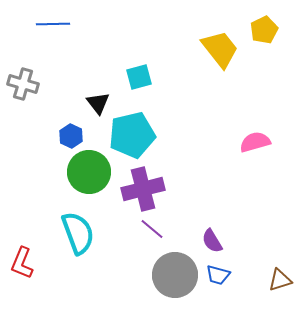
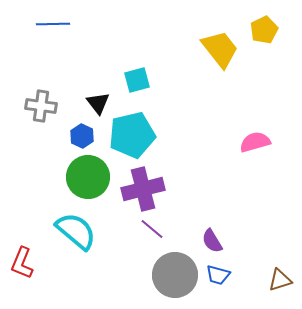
cyan square: moved 2 px left, 3 px down
gray cross: moved 18 px right, 22 px down; rotated 8 degrees counterclockwise
blue hexagon: moved 11 px right
green circle: moved 1 px left, 5 px down
cyan semicircle: moved 2 px left, 2 px up; rotated 30 degrees counterclockwise
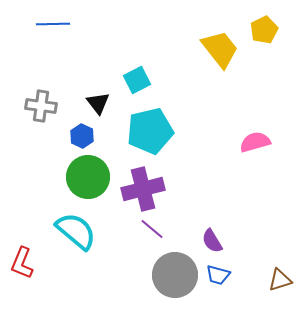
cyan square: rotated 12 degrees counterclockwise
cyan pentagon: moved 18 px right, 4 px up
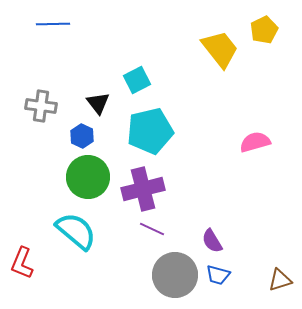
purple line: rotated 15 degrees counterclockwise
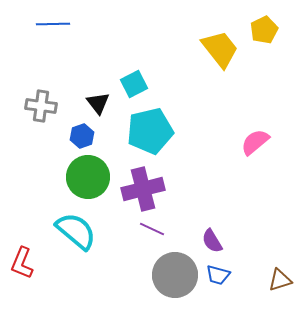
cyan square: moved 3 px left, 4 px down
blue hexagon: rotated 15 degrees clockwise
pink semicircle: rotated 24 degrees counterclockwise
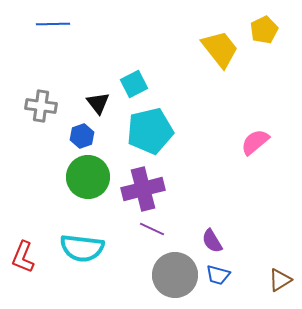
cyan semicircle: moved 6 px right, 17 px down; rotated 147 degrees clockwise
red L-shape: moved 1 px right, 6 px up
brown triangle: rotated 15 degrees counterclockwise
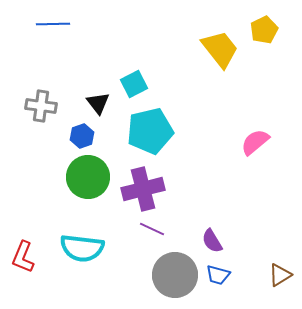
brown triangle: moved 5 px up
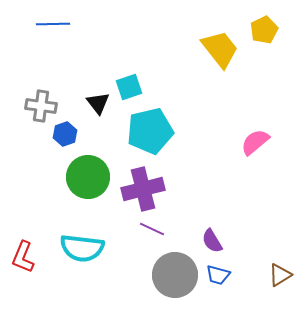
cyan square: moved 5 px left, 3 px down; rotated 8 degrees clockwise
blue hexagon: moved 17 px left, 2 px up
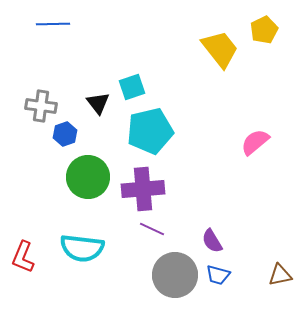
cyan square: moved 3 px right
purple cross: rotated 9 degrees clockwise
brown triangle: rotated 20 degrees clockwise
